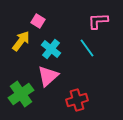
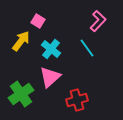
pink L-shape: rotated 135 degrees clockwise
pink triangle: moved 2 px right, 1 px down
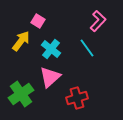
red cross: moved 2 px up
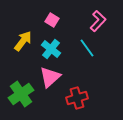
pink square: moved 14 px right, 1 px up
yellow arrow: moved 2 px right
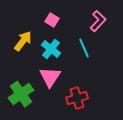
cyan line: moved 3 px left; rotated 12 degrees clockwise
pink triangle: rotated 15 degrees counterclockwise
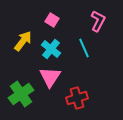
pink L-shape: rotated 15 degrees counterclockwise
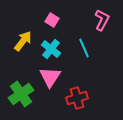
pink L-shape: moved 4 px right, 1 px up
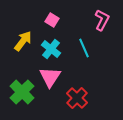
green cross: moved 1 px right, 2 px up; rotated 10 degrees counterclockwise
red cross: rotated 30 degrees counterclockwise
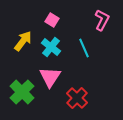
cyan cross: moved 2 px up
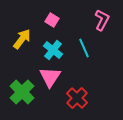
yellow arrow: moved 1 px left, 2 px up
cyan cross: moved 2 px right, 3 px down
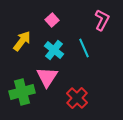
pink square: rotated 16 degrees clockwise
yellow arrow: moved 2 px down
cyan cross: moved 1 px right
pink triangle: moved 3 px left
green cross: rotated 30 degrees clockwise
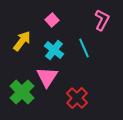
green cross: rotated 30 degrees counterclockwise
